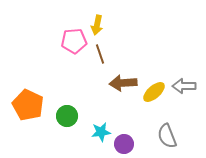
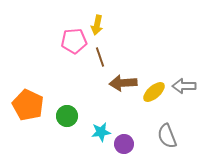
brown line: moved 3 px down
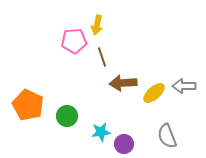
brown line: moved 2 px right
yellow ellipse: moved 1 px down
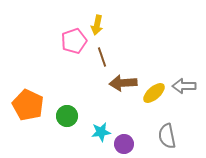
pink pentagon: rotated 15 degrees counterclockwise
gray semicircle: rotated 10 degrees clockwise
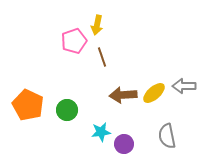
brown arrow: moved 12 px down
green circle: moved 6 px up
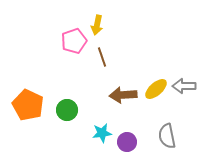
yellow ellipse: moved 2 px right, 4 px up
cyan star: moved 1 px right, 1 px down
purple circle: moved 3 px right, 2 px up
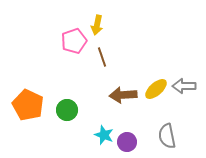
cyan star: moved 2 px right, 2 px down; rotated 30 degrees clockwise
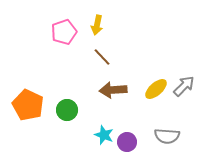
pink pentagon: moved 10 px left, 9 px up
brown line: rotated 24 degrees counterclockwise
gray arrow: rotated 135 degrees clockwise
brown arrow: moved 10 px left, 5 px up
gray semicircle: rotated 75 degrees counterclockwise
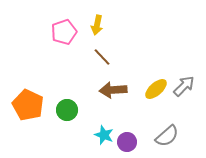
gray semicircle: rotated 45 degrees counterclockwise
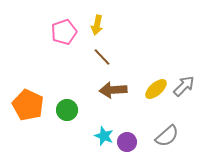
cyan star: moved 1 px down
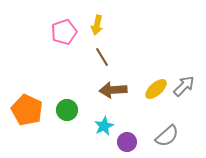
brown line: rotated 12 degrees clockwise
orange pentagon: moved 1 px left, 5 px down
cyan star: moved 10 px up; rotated 24 degrees clockwise
